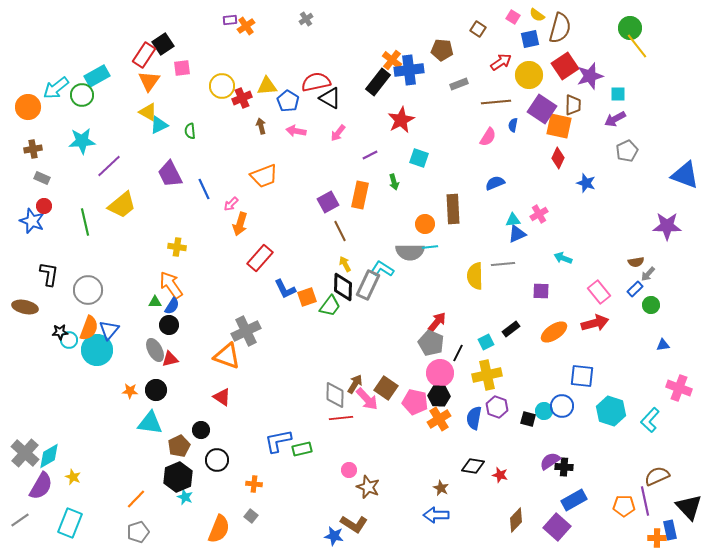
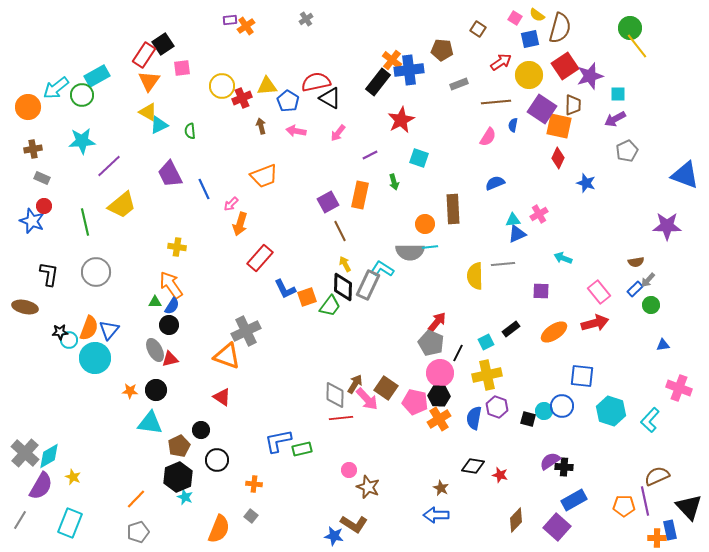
pink square at (513, 17): moved 2 px right, 1 px down
gray arrow at (648, 274): moved 6 px down
gray circle at (88, 290): moved 8 px right, 18 px up
cyan circle at (97, 350): moved 2 px left, 8 px down
gray line at (20, 520): rotated 24 degrees counterclockwise
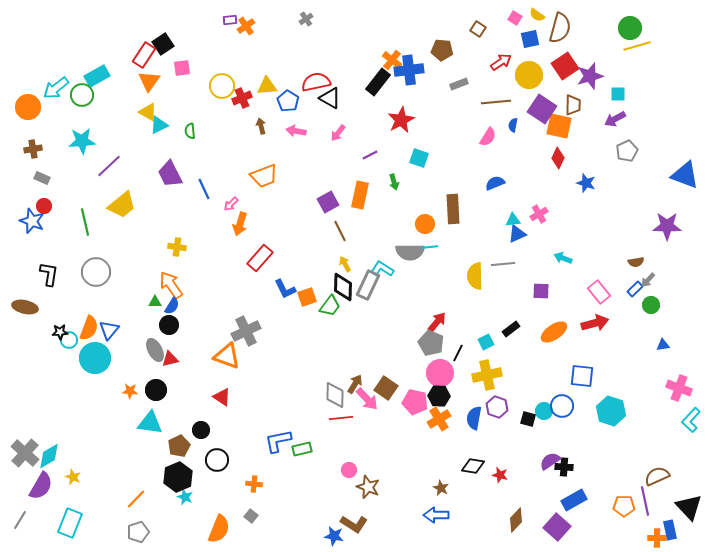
yellow line at (637, 46): rotated 68 degrees counterclockwise
cyan L-shape at (650, 420): moved 41 px right
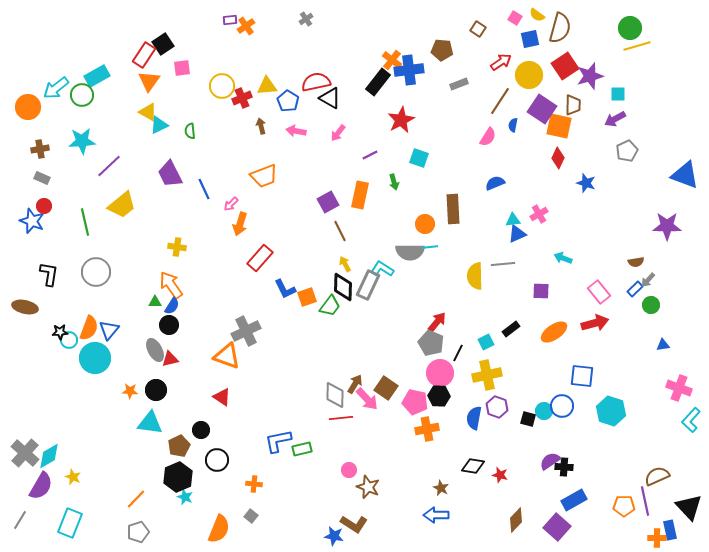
brown line at (496, 102): moved 4 px right, 1 px up; rotated 52 degrees counterclockwise
brown cross at (33, 149): moved 7 px right
orange cross at (439, 419): moved 12 px left, 10 px down; rotated 20 degrees clockwise
